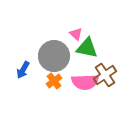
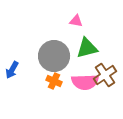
pink triangle: moved 13 px up; rotated 32 degrees counterclockwise
green triangle: rotated 25 degrees counterclockwise
blue arrow: moved 11 px left
orange cross: rotated 28 degrees counterclockwise
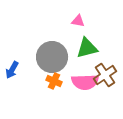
pink triangle: moved 2 px right
gray circle: moved 2 px left, 1 px down
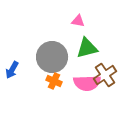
pink semicircle: moved 2 px right, 1 px down
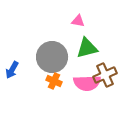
brown cross: rotated 10 degrees clockwise
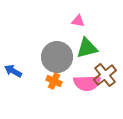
gray circle: moved 5 px right
blue arrow: moved 1 px right, 1 px down; rotated 90 degrees clockwise
brown cross: rotated 15 degrees counterclockwise
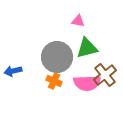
blue arrow: rotated 42 degrees counterclockwise
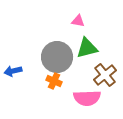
pink semicircle: moved 15 px down
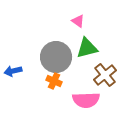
pink triangle: rotated 24 degrees clockwise
gray circle: moved 1 px left
pink semicircle: moved 1 px left, 2 px down
